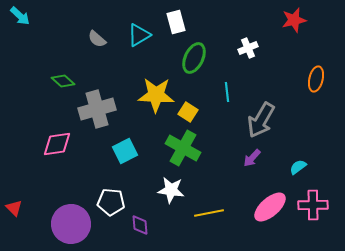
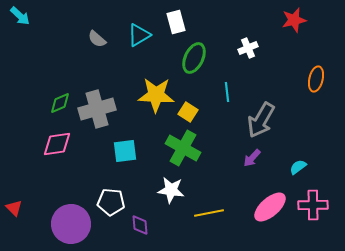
green diamond: moved 3 px left, 22 px down; rotated 65 degrees counterclockwise
cyan square: rotated 20 degrees clockwise
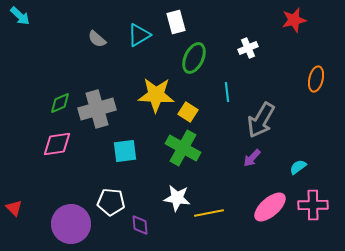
white star: moved 6 px right, 8 px down
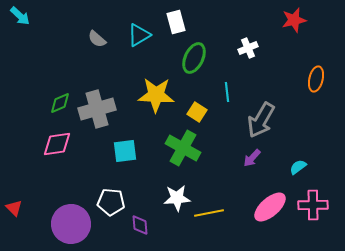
yellow square: moved 9 px right
white star: rotated 12 degrees counterclockwise
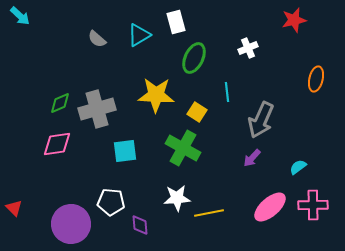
gray arrow: rotated 6 degrees counterclockwise
